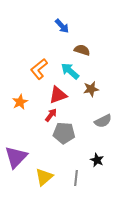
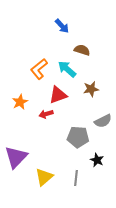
cyan arrow: moved 3 px left, 2 px up
red arrow: moved 5 px left, 1 px up; rotated 144 degrees counterclockwise
gray pentagon: moved 14 px right, 4 px down
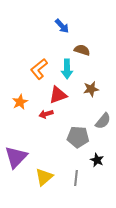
cyan arrow: rotated 132 degrees counterclockwise
gray semicircle: rotated 24 degrees counterclockwise
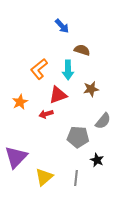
cyan arrow: moved 1 px right, 1 px down
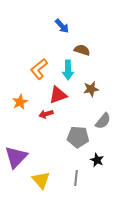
yellow triangle: moved 3 px left, 3 px down; rotated 30 degrees counterclockwise
